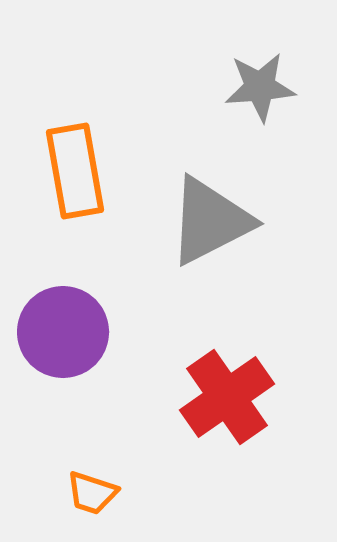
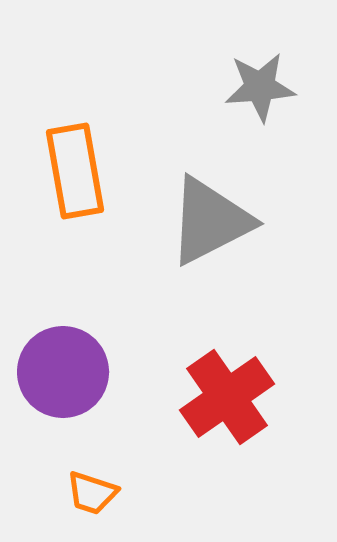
purple circle: moved 40 px down
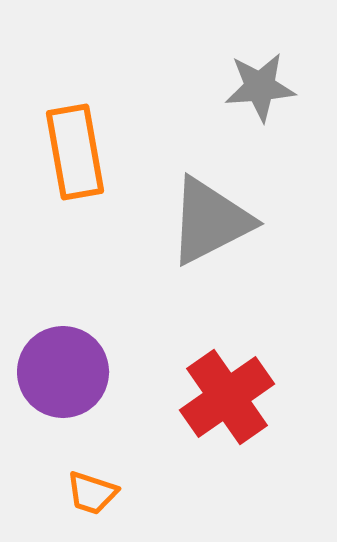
orange rectangle: moved 19 px up
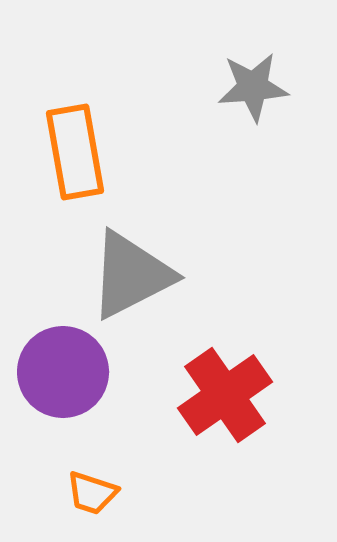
gray star: moved 7 px left
gray triangle: moved 79 px left, 54 px down
red cross: moved 2 px left, 2 px up
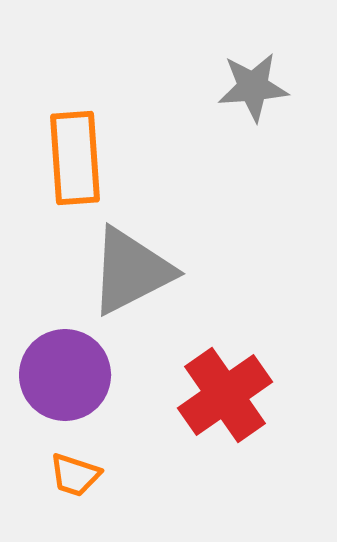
orange rectangle: moved 6 px down; rotated 6 degrees clockwise
gray triangle: moved 4 px up
purple circle: moved 2 px right, 3 px down
orange trapezoid: moved 17 px left, 18 px up
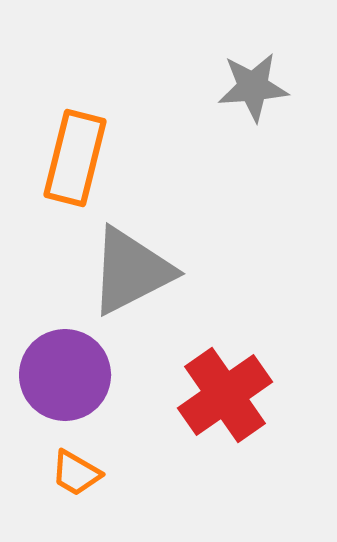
orange rectangle: rotated 18 degrees clockwise
orange trapezoid: moved 1 px right, 2 px up; rotated 12 degrees clockwise
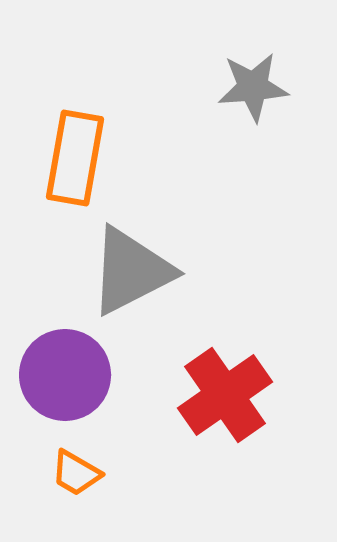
orange rectangle: rotated 4 degrees counterclockwise
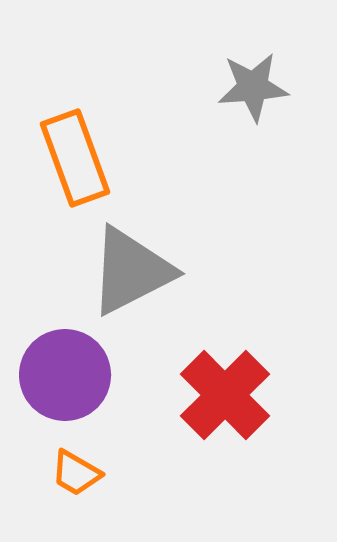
orange rectangle: rotated 30 degrees counterclockwise
red cross: rotated 10 degrees counterclockwise
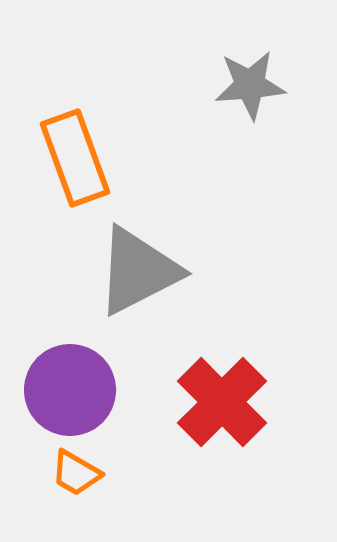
gray star: moved 3 px left, 2 px up
gray triangle: moved 7 px right
purple circle: moved 5 px right, 15 px down
red cross: moved 3 px left, 7 px down
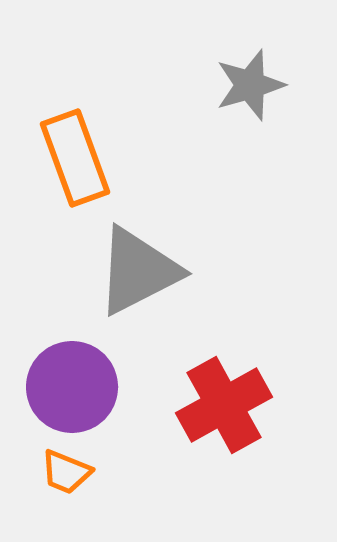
gray star: rotated 12 degrees counterclockwise
purple circle: moved 2 px right, 3 px up
red cross: moved 2 px right, 3 px down; rotated 16 degrees clockwise
orange trapezoid: moved 10 px left, 1 px up; rotated 8 degrees counterclockwise
